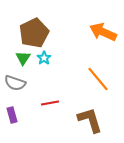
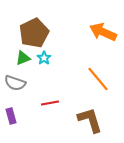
green triangle: rotated 35 degrees clockwise
purple rectangle: moved 1 px left, 1 px down
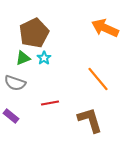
orange arrow: moved 2 px right, 4 px up
purple rectangle: rotated 35 degrees counterclockwise
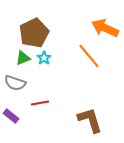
orange line: moved 9 px left, 23 px up
red line: moved 10 px left
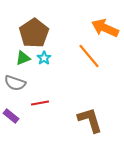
brown pentagon: rotated 8 degrees counterclockwise
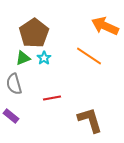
orange arrow: moved 2 px up
orange line: rotated 16 degrees counterclockwise
gray semicircle: moved 1 px left, 1 px down; rotated 55 degrees clockwise
red line: moved 12 px right, 5 px up
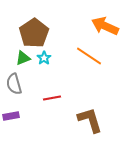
purple rectangle: rotated 49 degrees counterclockwise
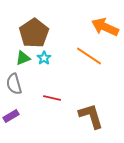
orange arrow: moved 1 px down
red line: rotated 24 degrees clockwise
purple rectangle: rotated 21 degrees counterclockwise
brown L-shape: moved 1 px right, 4 px up
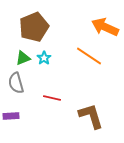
brown pentagon: moved 6 px up; rotated 12 degrees clockwise
gray semicircle: moved 2 px right, 1 px up
purple rectangle: rotated 28 degrees clockwise
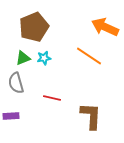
cyan star: rotated 24 degrees clockwise
brown L-shape: rotated 20 degrees clockwise
